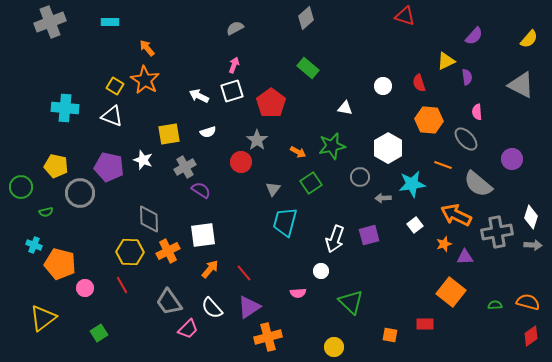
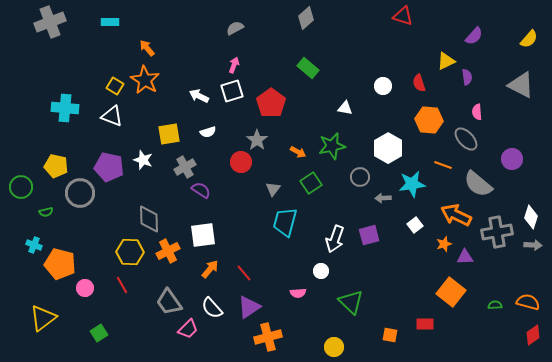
red triangle at (405, 16): moved 2 px left
red diamond at (531, 336): moved 2 px right, 1 px up
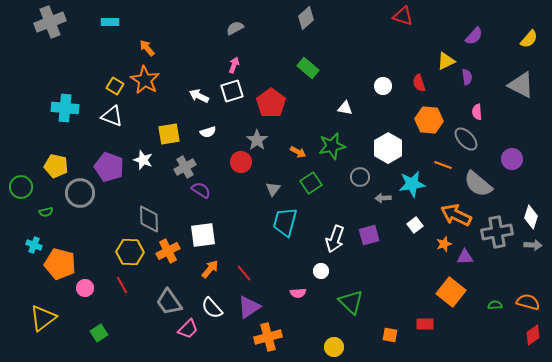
purple pentagon at (109, 167): rotated 8 degrees clockwise
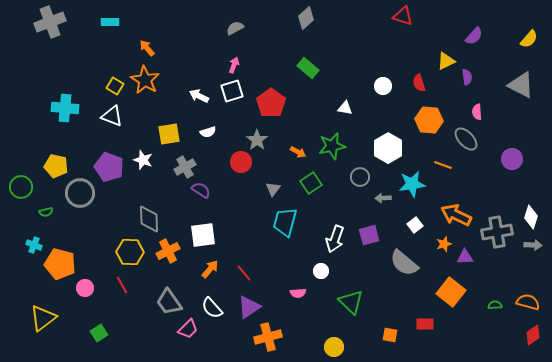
gray semicircle at (478, 184): moved 74 px left, 79 px down
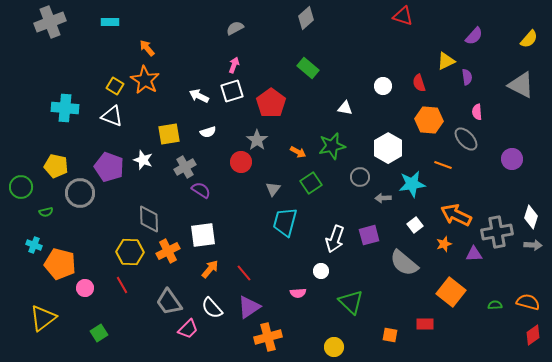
purple triangle at (465, 257): moved 9 px right, 3 px up
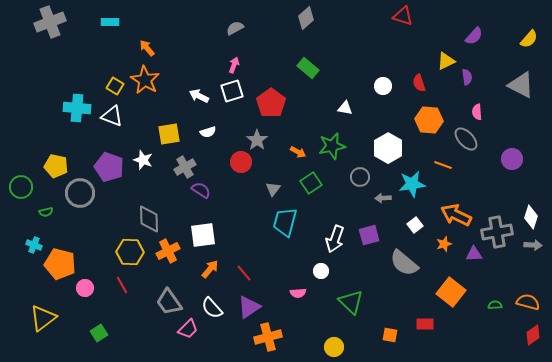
cyan cross at (65, 108): moved 12 px right
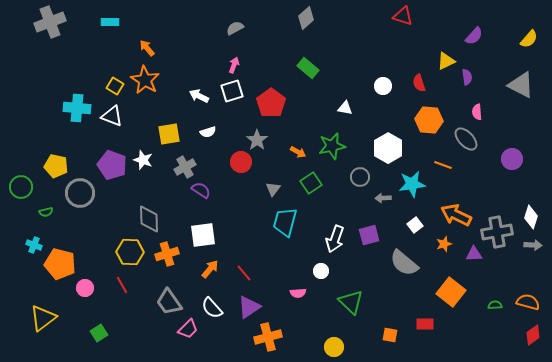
purple pentagon at (109, 167): moved 3 px right, 2 px up
orange cross at (168, 251): moved 1 px left, 3 px down; rotated 10 degrees clockwise
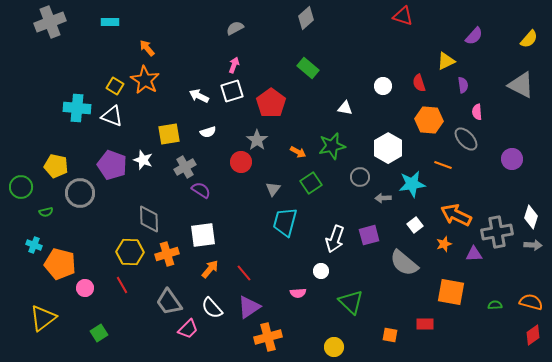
purple semicircle at (467, 77): moved 4 px left, 8 px down
orange square at (451, 292): rotated 28 degrees counterclockwise
orange semicircle at (528, 302): moved 3 px right
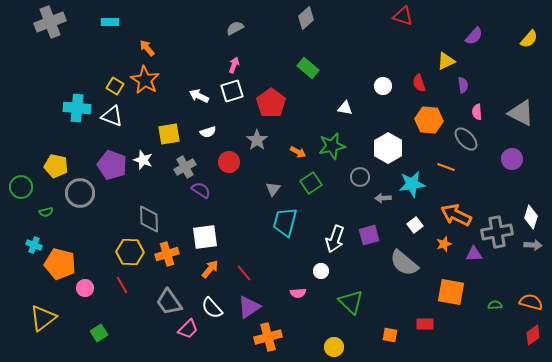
gray triangle at (521, 85): moved 28 px down
red circle at (241, 162): moved 12 px left
orange line at (443, 165): moved 3 px right, 2 px down
white square at (203, 235): moved 2 px right, 2 px down
